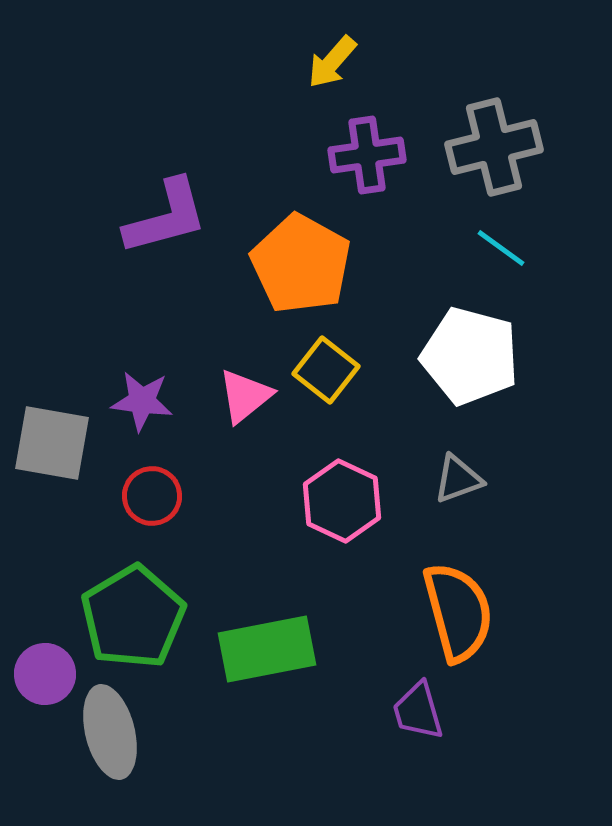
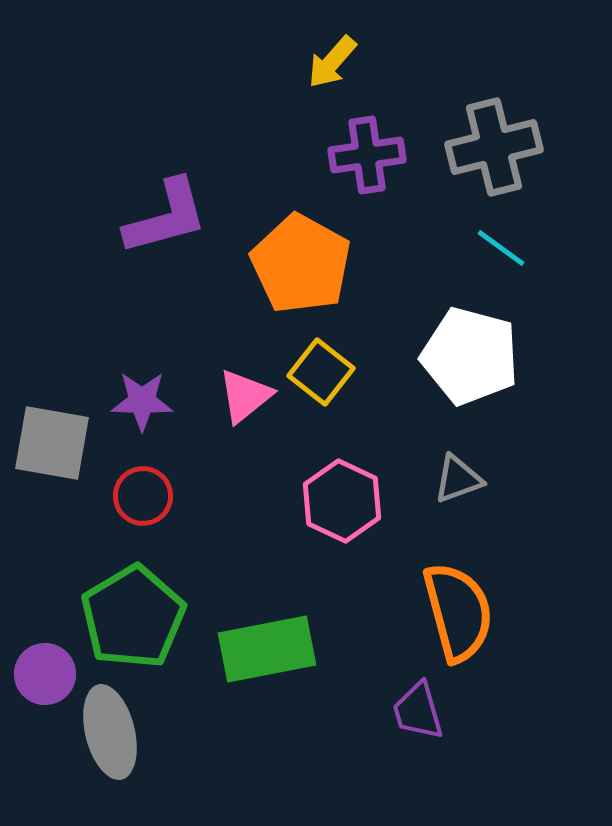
yellow square: moved 5 px left, 2 px down
purple star: rotated 6 degrees counterclockwise
red circle: moved 9 px left
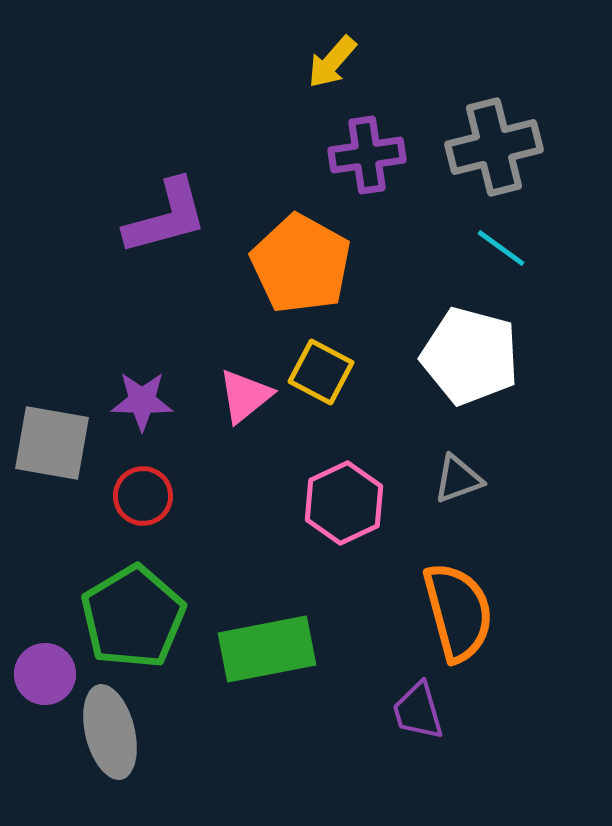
yellow square: rotated 10 degrees counterclockwise
pink hexagon: moved 2 px right, 2 px down; rotated 10 degrees clockwise
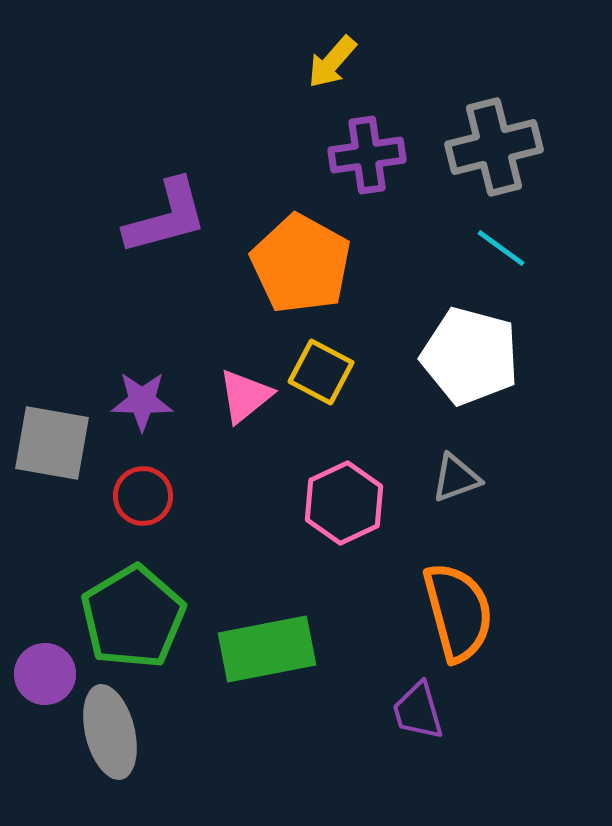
gray triangle: moved 2 px left, 1 px up
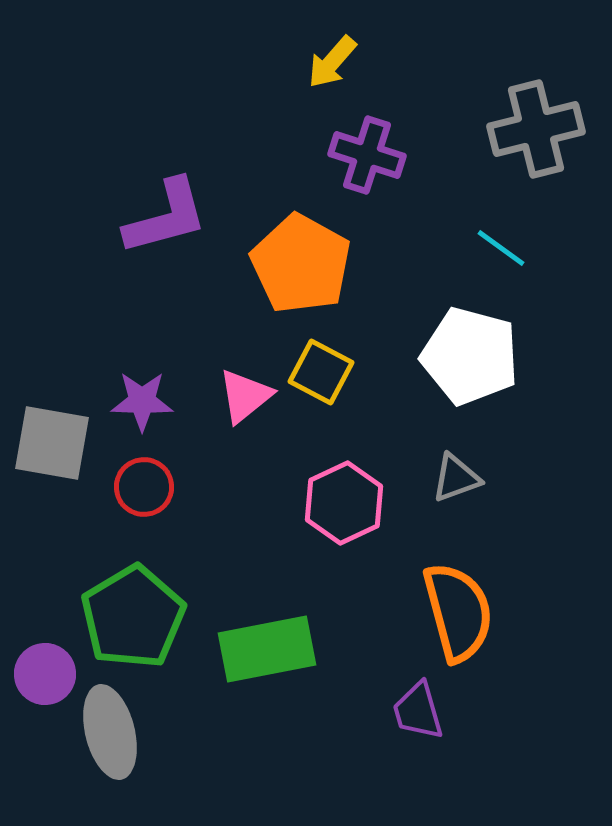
gray cross: moved 42 px right, 18 px up
purple cross: rotated 26 degrees clockwise
red circle: moved 1 px right, 9 px up
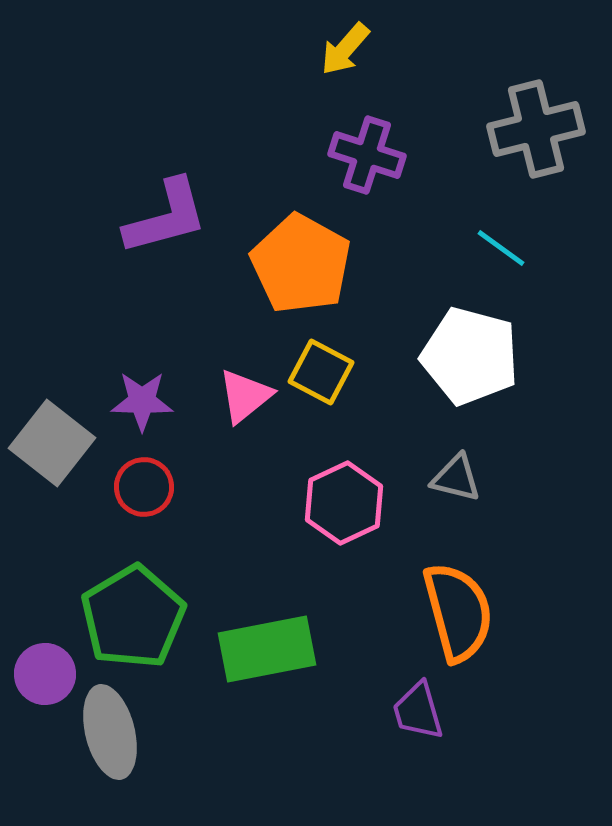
yellow arrow: moved 13 px right, 13 px up
gray square: rotated 28 degrees clockwise
gray triangle: rotated 34 degrees clockwise
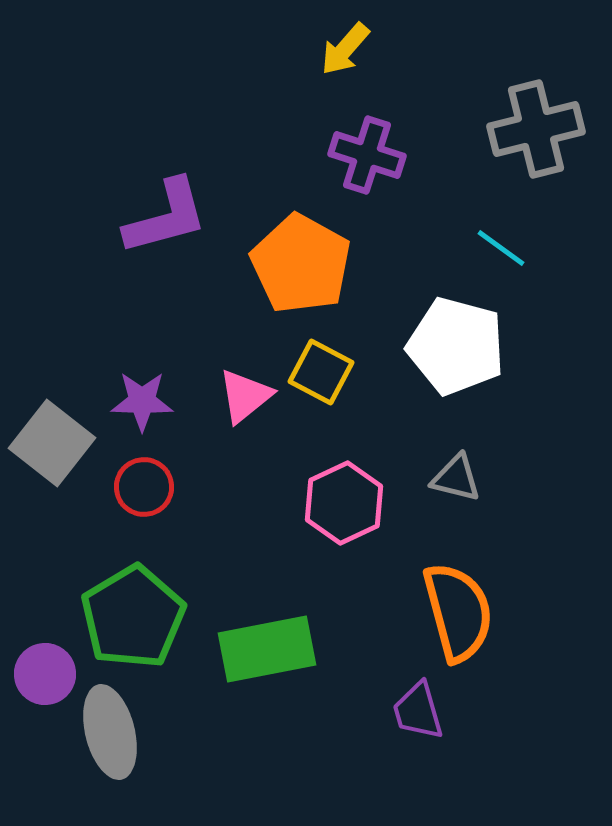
white pentagon: moved 14 px left, 10 px up
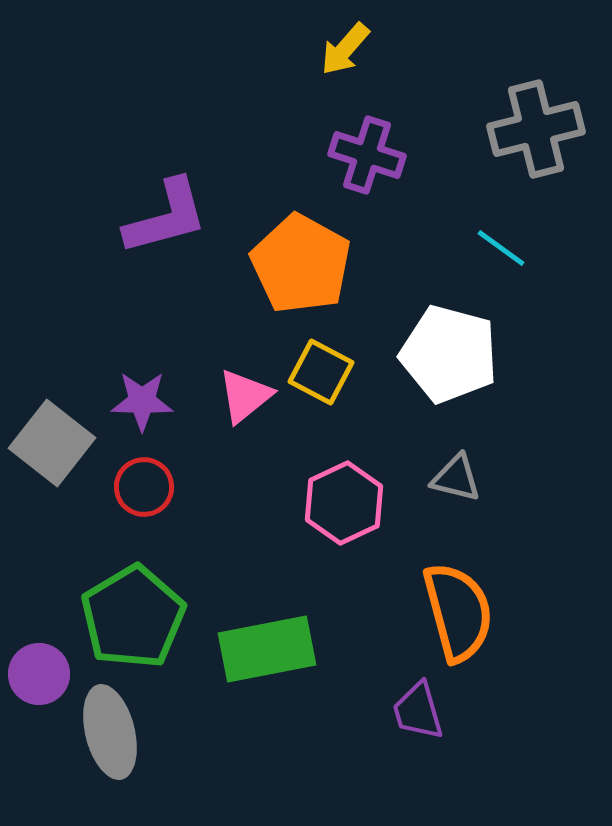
white pentagon: moved 7 px left, 8 px down
purple circle: moved 6 px left
